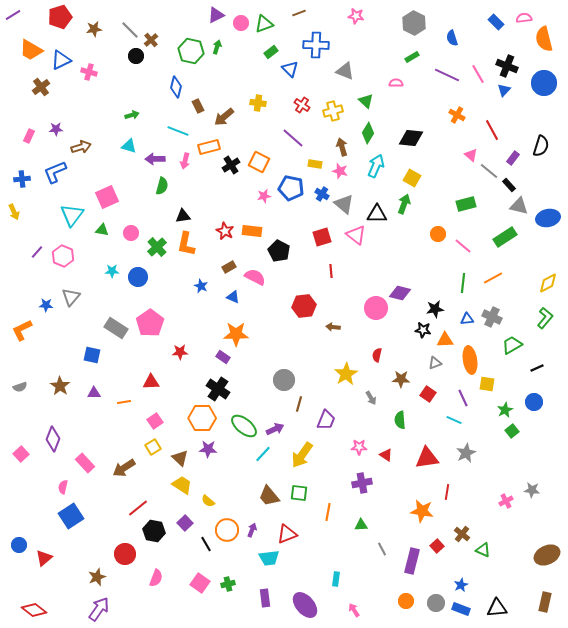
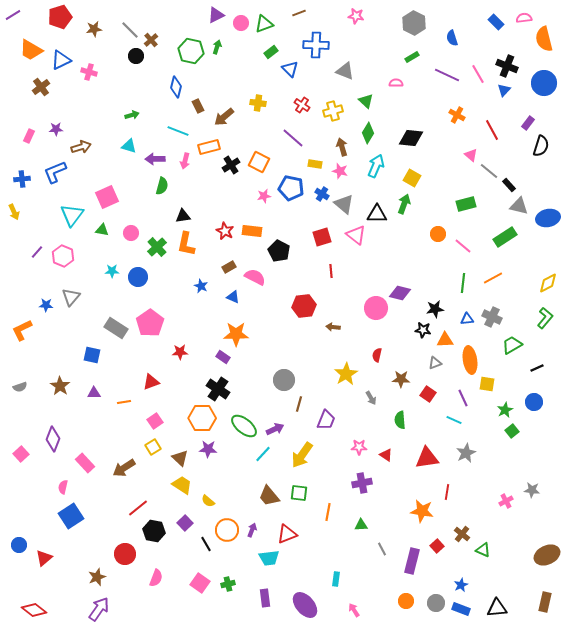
purple rectangle at (513, 158): moved 15 px right, 35 px up
red triangle at (151, 382): rotated 18 degrees counterclockwise
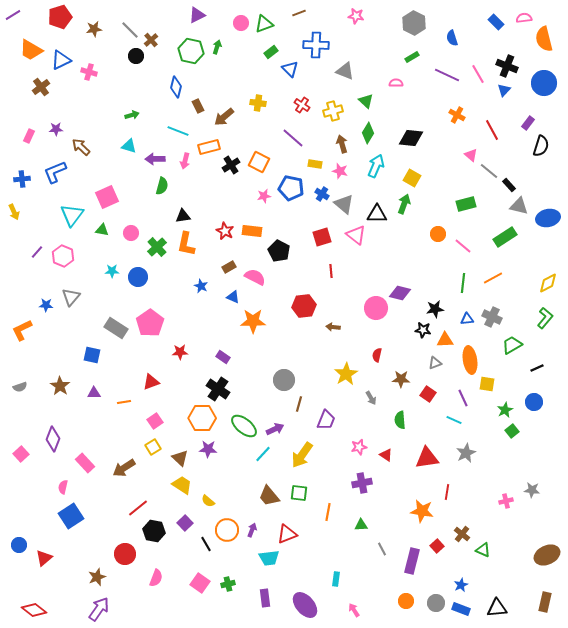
purple triangle at (216, 15): moved 19 px left
brown arrow at (81, 147): rotated 120 degrees counterclockwise
brown arrow at (342, 147): moved 3 px up
orange star at (236, 334): moved 17 px right, 13 px up
pink star at (359, 447): rotated 14 degrees counterclockwise
pink cross at (506, 501): rotated 16 degrees clockwise
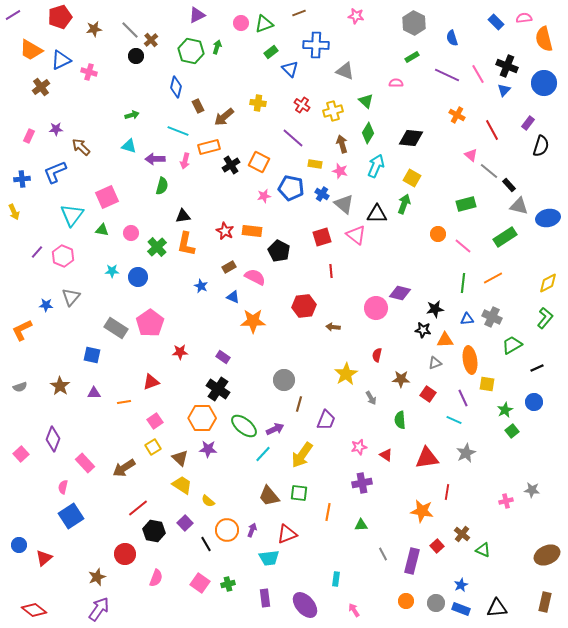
gray line at (382, 549): moved 1 px right, 5 px down
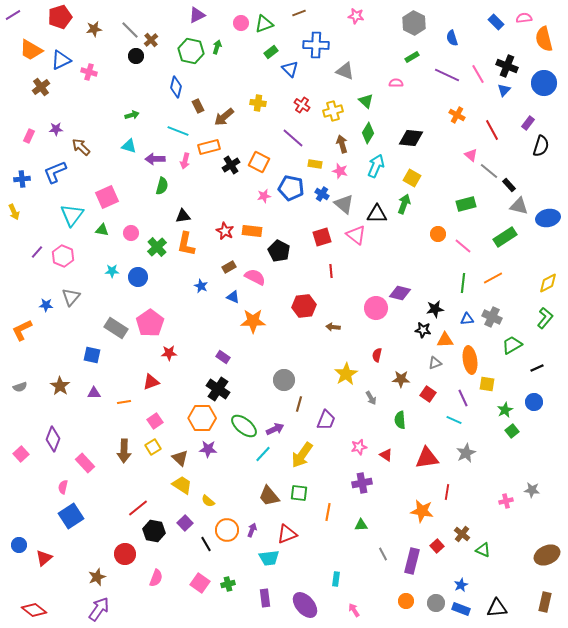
red star at (180, 352): moved 11 px left, 1 px down
brown arrow at (124, 468): moved 17 px up; rotated 55 degrees counterclockwise
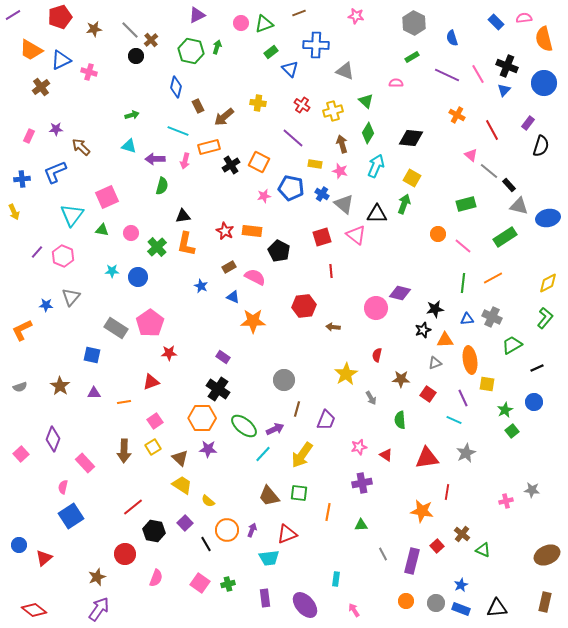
black star at (423, 330): rotated 28 degrees counterclockwise
brown line at (299, 404): moved 2 px left, 5 px down
red line at (138, 508): moved 5 px left, 1 px up
